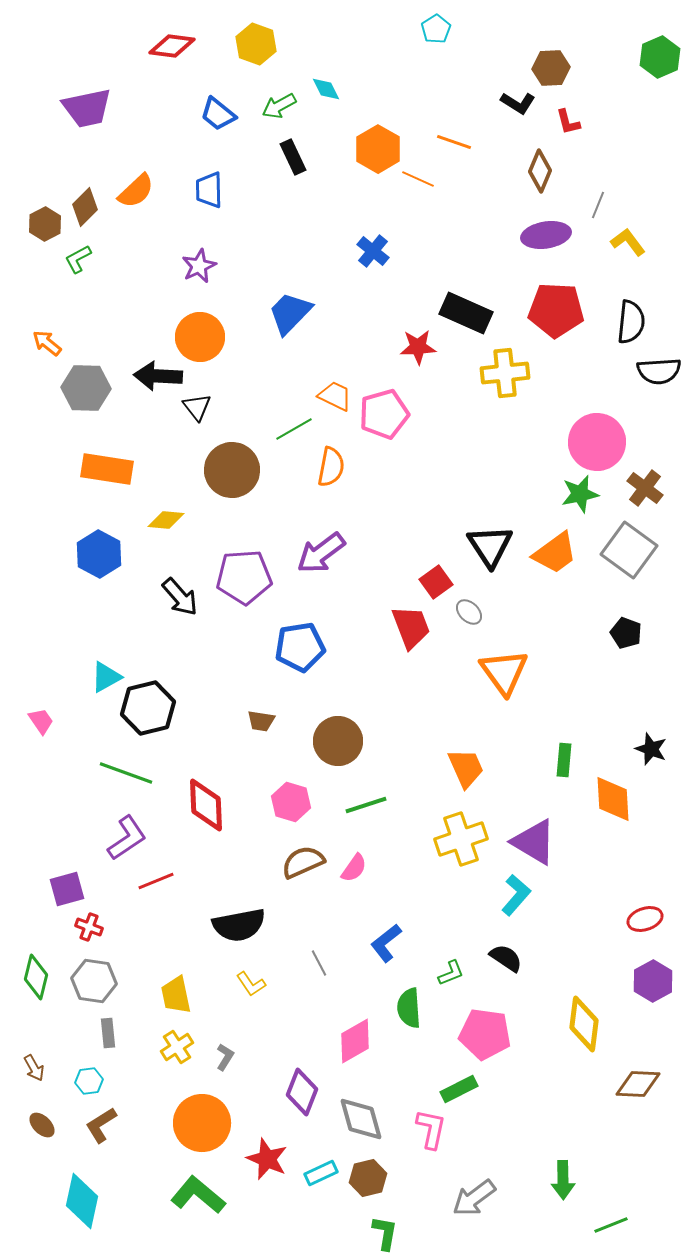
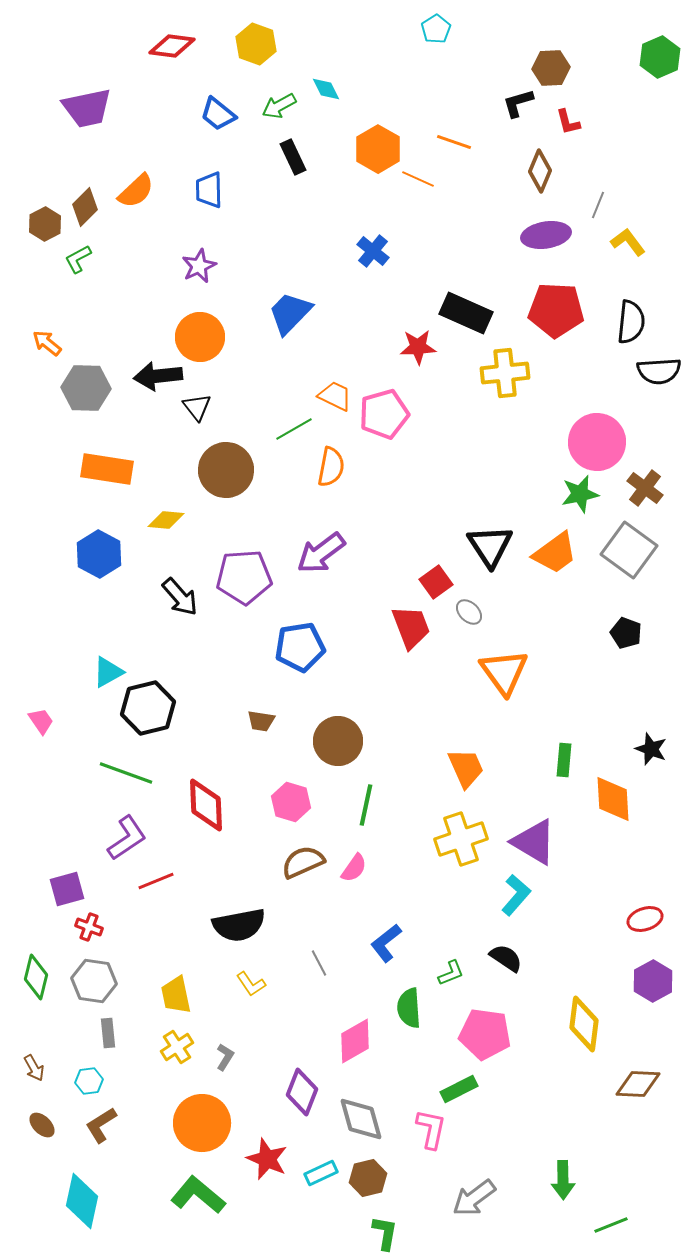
black L-shape at (518, 103): rotated 132 degrees clockwise
black arrow at (158, 376): rotated 9 degrees counterclockwise
brown circle at (232, 470): moved 6 px left
cyan triangle at (106, 677): moved 2 px right, 5 px up
green line at (366, 805): rotated 60 degrees counterclockwise
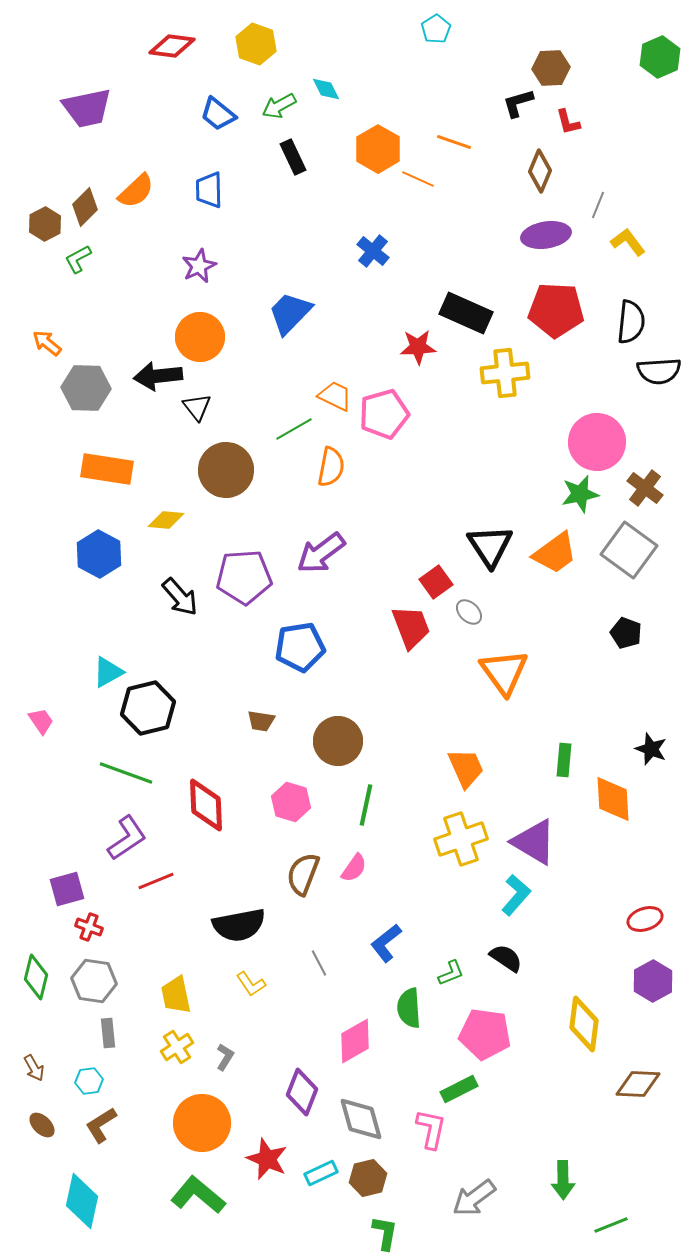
brown semicircle at (303, 862): moved 12 px down; rotated 45 degrees counterclockwise
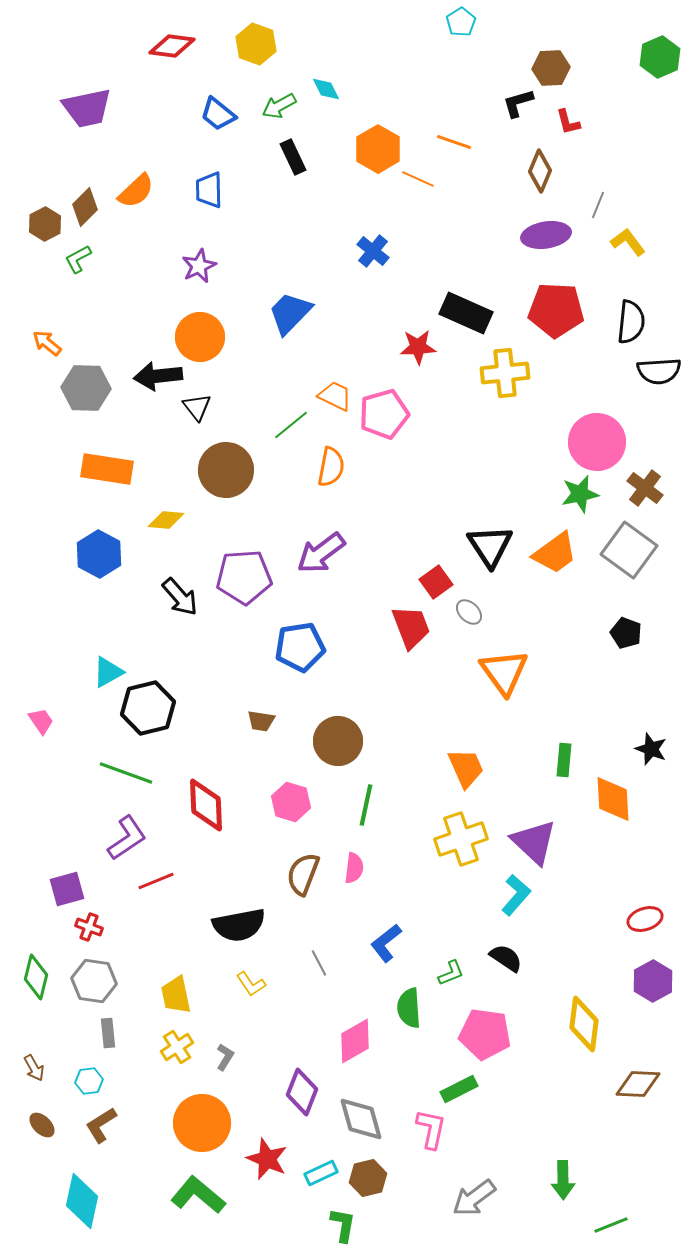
cyan pentagon at (436, 29): moved 25 px right, 7 px up
green line at (294, 429): moved 3 px left, 4 px up; rotated 9 degrees counterclockwise
purple triangle at (534, 842): rotated 12 degrees clockwise
pink semicircle at (354, 868): rotated 28 degrees counterclockwise
green L-shape at (385, 1233): moved 42 px left, 8 px up
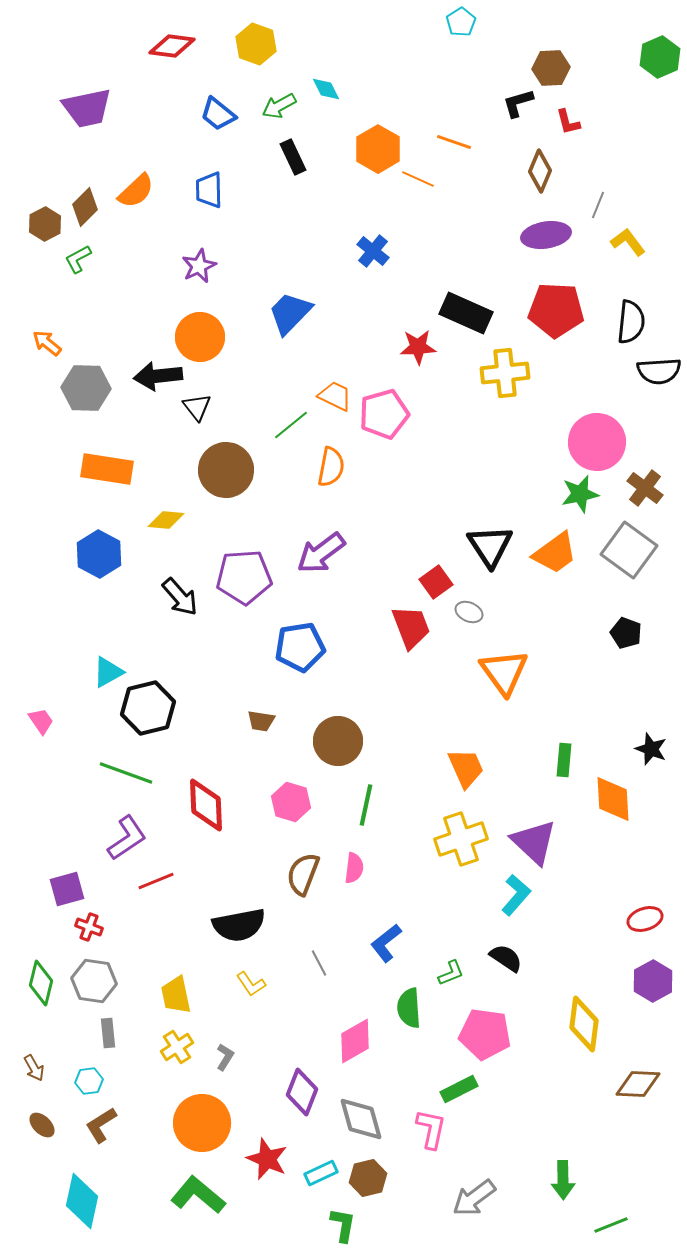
gray ellipse at (469, 612): rotated 20 degrees counterclockwise
green diamond at (36, 977): moved 5 px right, 6 px down
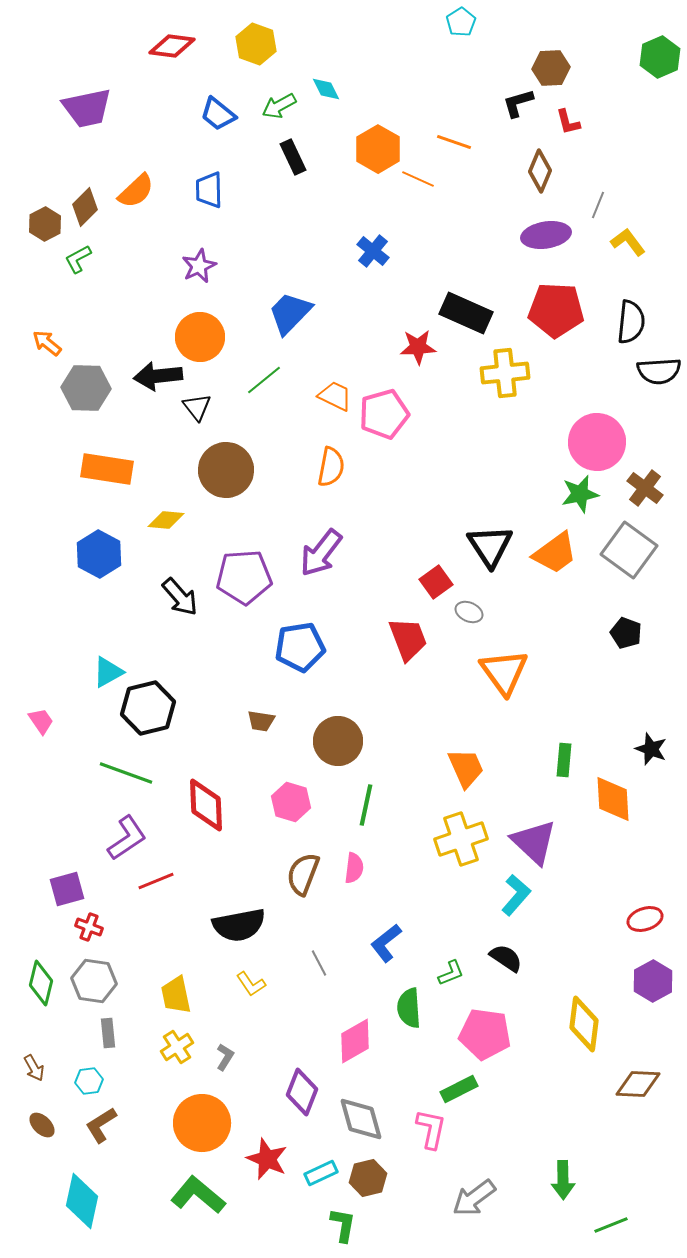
green line at (291, 425): moved 27 px left, 45 px up
purple arrow at (321, 553): rotated 15 degrees counterclockwise
red trapezoid at (411, 627): moved 3 px left, 12 px down
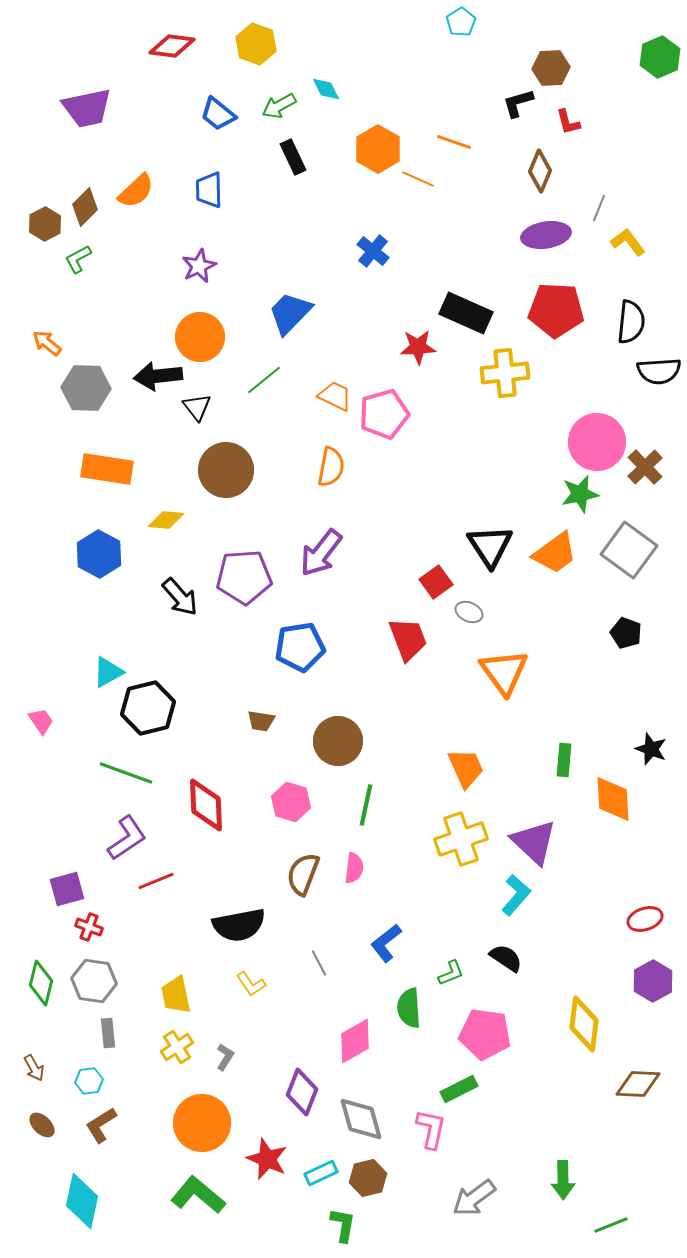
gray line at (598, 205): moved 1 px right, 3 px down
brown cross at (645, 488): moved 21 px up; rotated 9 degrees clockwise
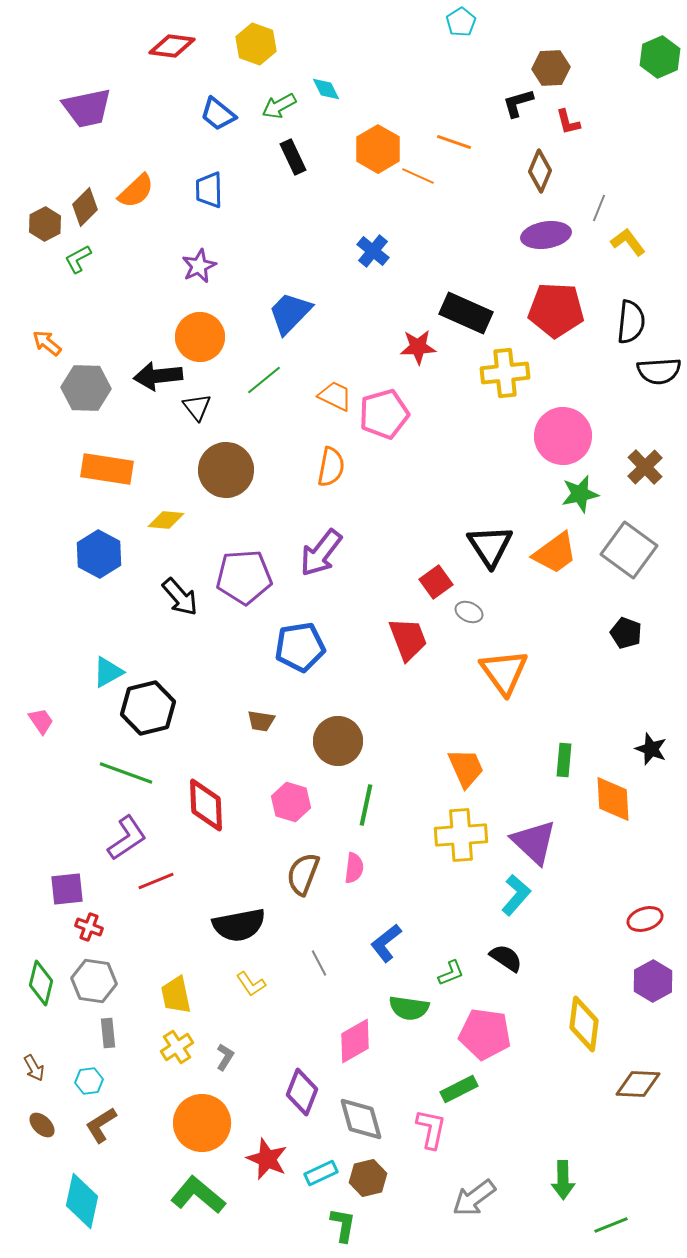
orange line at (418, 179): moved 3 px up
pink circle at (597, 442): moved 34 px left, 6 px up
yellow cross at (461, 839): moved 4 px up; rotated 15 degrees clockwise
purple square at (67, 889): rotated 9 degrees clockwise
green semicircle at (409, 1008): rotated 78 degrees counterclockwise
